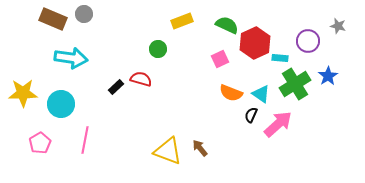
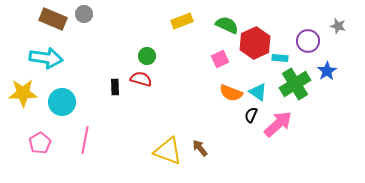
green circle: moved 11 px left, 7 px down
cyan arrow: moved 25 px left
blue star: moved 1 px left, 5 px up
black rectangle: moved 1 px left; rotated 49 degrees counterclockwise
cyan triangle: moved 3 px left, 2 px up
cyan circle: moved 1 px right, 2 px up
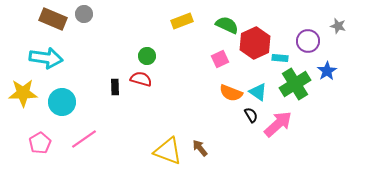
black semicircle: rotated 126 degrees clockwise
pink line: moved 1 px left, 1 px up; rotated 44 degrees clockwise
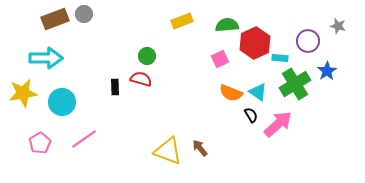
brown rectangle: moved 2 px right; rotated 44 degrees counterclockwise
green semicircle: rotated 30 degrees counterclockwise
cyan arrow: rotated 8 degrees counterclockwise
yellow star: rotated 8 degrees counterclockwise
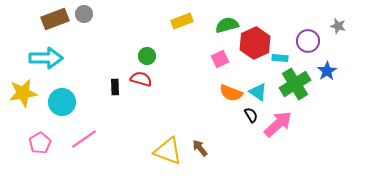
green semicircle: rotated 10 degrees counterclockwise
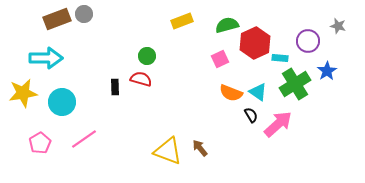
brown rectangle: moved 2 px right
